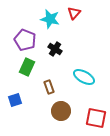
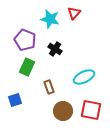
cyan ellipse: rotated 55 degrees counterclockwise
brown circle: moved 2 px right
red square: moved 5 px left, 8 px up
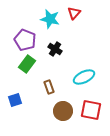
green rectangle: moved 3 px up; rotated 12 degrees clockwise
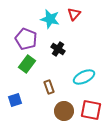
red triangle: moved 1 px down
purple pentagon: moved 1 px right, 1 px up
black cross: moved 3 px right
brown circle: moved 1 px right
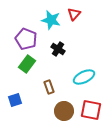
cyan star: moved 1 px right, 1 px down
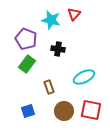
black cross: rotated 24 degrees counterclockwise
blue square: moved 13 px right, 11 px down
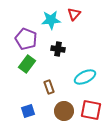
cyan star: rotated 18 degrees counterclockwise
cyan ellipse: moved 1 px right
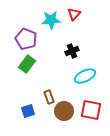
black cross: moved 14 px right, 2 px down; rotated 32 degrees counterclockwise
cyan ellipse: moved 1 px up
brown rectangle: moved 10 px down
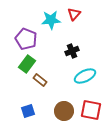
brown rectangle: moved 9 px left, 17 px up; rotated 32 degrees counterclockwise
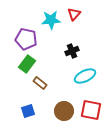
purple pentagon: rotated 10 degrees counterclockwise
brown rectangle: moved 3 px down
